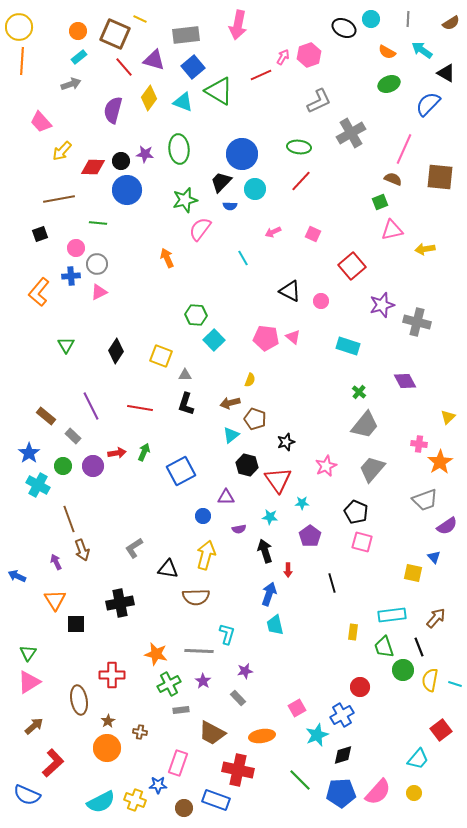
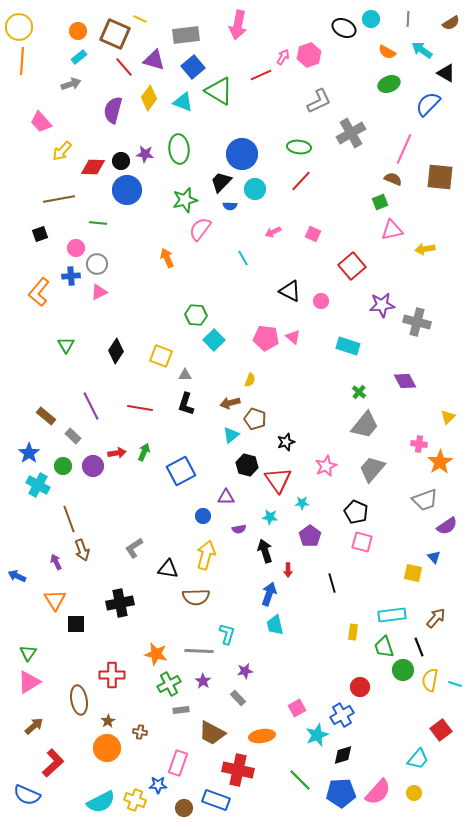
purple star at (382, 305): rotated 10 degrees clockwise
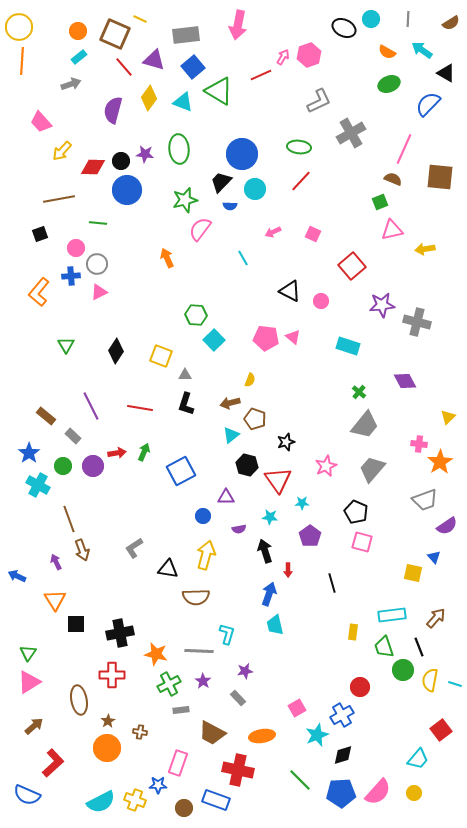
black cross at (120, 603): moved 30 px down
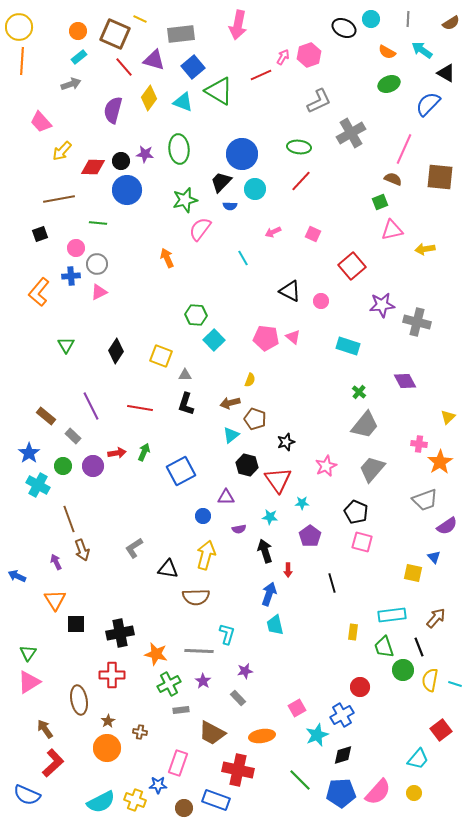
gray rectangle at (186, 35): moved 5 px left, 1 px up
brown arrow at (34, 726): moved 11 px right, 3 px down; rotated 84 degrees counterclockwise
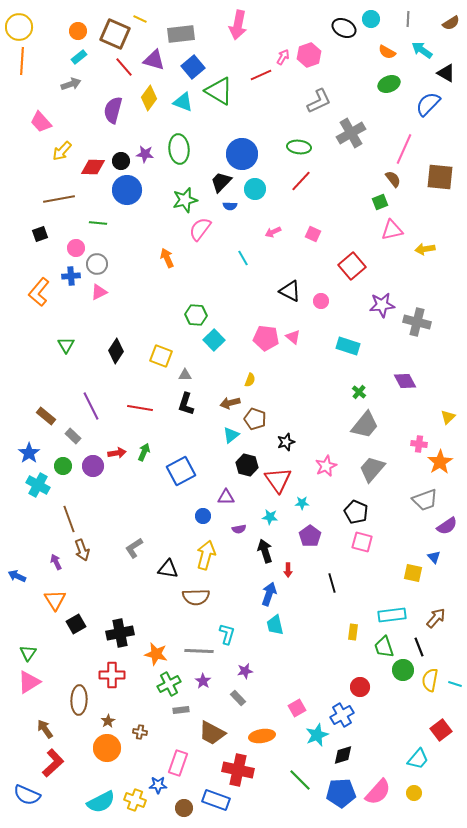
brown semicircle at (393, 179): rotated 30 degrees clockwise
black square at (76, 624): rotated 30 degrees counterclockwise
brown ellipse at (79, 700): rotated 12 degrees clockwise
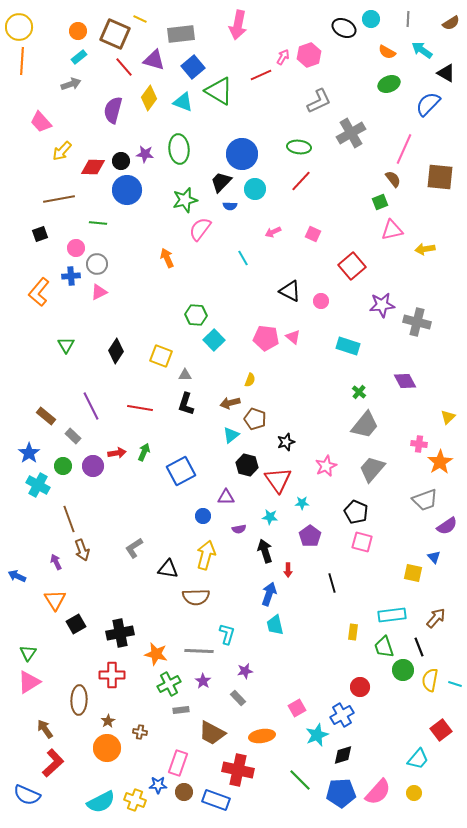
brown circle at (184, 808): moved 16 px up
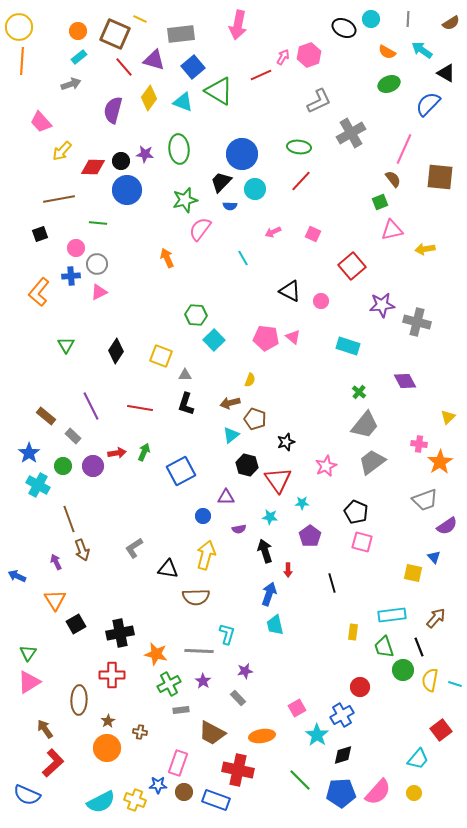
gray trapezoid at (372, 469): moved 7 px up; rotated 12 degrees clockwise
cyan star at (317, 735): rotated 15 degrees counterclockwise
